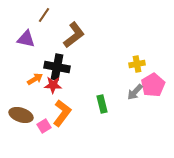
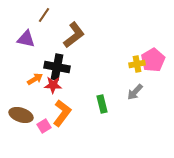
pink pentagon: moved 25 px up
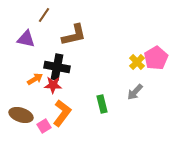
brown L-shape: rotated 24 degrees clockwise
pink pentagon: moved 3 px right, 2 px up
yellow cross: moved 2 px up; rotated 35 degrees counterclockwise
